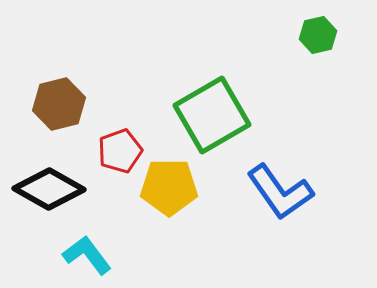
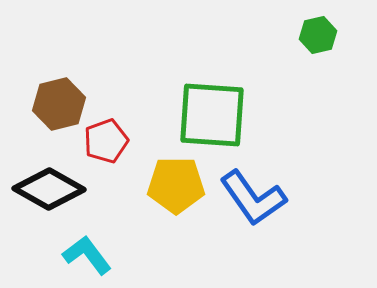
green square: rotated 34 degrees clockwise
red pentagon: moved 14 px left, 10 px up
yellow pentagon: moved 7 px right, 2 px up
blue L-shape: moved 27 px left, 6 px down
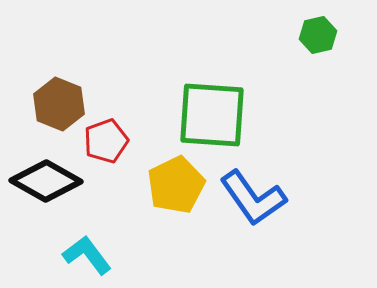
brown hexagon: rotated 24 degrees counterclockwise
yellow pentagon: rotated 26 degrees counterclockwise
black diamond: moved 3 px left, 8 px up
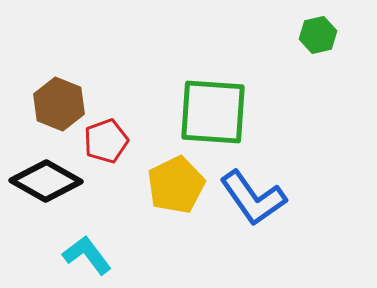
green square: moved 1 px right, 3 px up
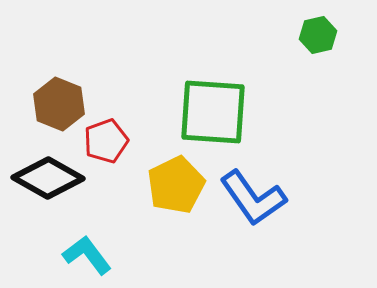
black diamond: moved 2 px right, 3 px up
